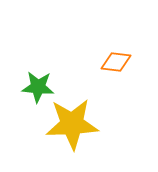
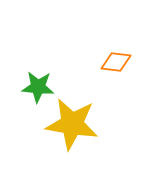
yellow star: rotated 12 degrees clockwise
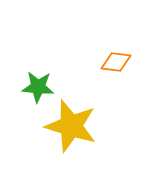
yellow star: moved 1 px left, 2 px down; rotated 8 degrees clockwise
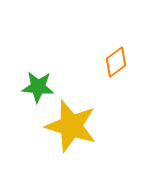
orange diamond: rotated 44 degrees counterclockwise
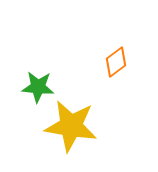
yellow star: rotated 8 degrees counterclockwise
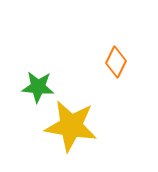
orange diamond: rotated 28 degrees counterclockwise
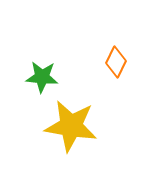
green star: moved 4 px right, 10 px up
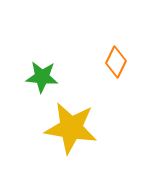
yellow star: moved 2 px down
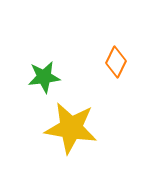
green star: moved 2 px right; rotated 12 degrees counterclockwise
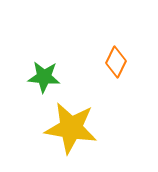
green star: rotated 12 degrees clockwise
